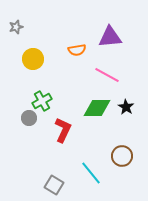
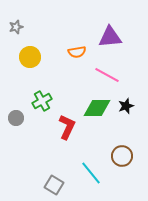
orange semicircle: moved 2 px down
yellow circle: moved 3 px left, 2 px up
black star: moved 1 px up; rotated 21 degrees clockwise
gray circle: moved 13 px left
red L-shape: moved 4 px right, 3 px up
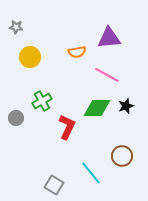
gray star: rotated 24 degrees clockwise
purple triangle: moved 1 px left, 1 px down
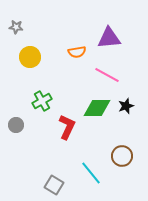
gray circle: moved 7 px down
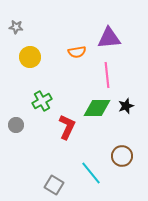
pink line: rotated 55 degrees clockwise
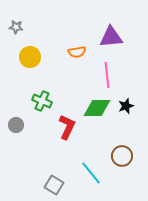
purple triangle: moved 2 px right, 1 px up
green cross: rotated 36 degrees counterclockwise
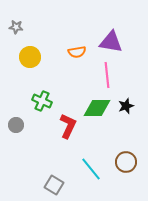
purple triangle: moved 5 px down; rotated 15 degrees clockwise
red L-shape: moved 1 px right, 1 px up
brown circle: moved 4 px right, 6 px down
cyan line: moved 4 px up
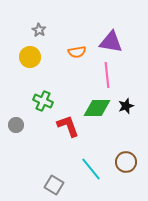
gray star: moved 23 px right, 3 px down; rotated 24 degrees clockwise
green cross: moved 1 px right
red L-shape: rotated 45 degrees counterclockwise
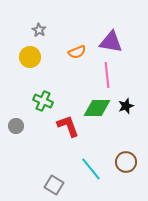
orange semicircle: rotated 12 degrees counterclockwise
gray circle: moved 1 px down
